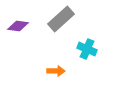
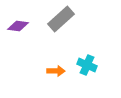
cyan cross: moved 16 px down
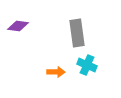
gray rectangle: moved 16 px right, 14 px down; rotated 56 degrees counterclockwise
orange arrow: moved 1 px down
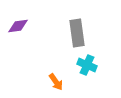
purple diamond: rotated 15 degrees counterclockwise
orange arrow: moved 10 px down; rotated 54 degrees clockwise
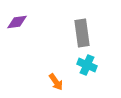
purple diamond: moved 1 px left, 4 px up
gray rectangle: moved 5 px right
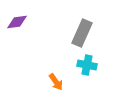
gray rectangle: rotated 32 degrees clockwise
cyan cross: rotated 12 degrees counterclockwise
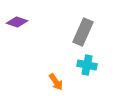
purple diamond: rotated 25 degrees clockwise
gray rectangle: moved 1 px right, 1 px up
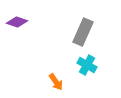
cyan cross: rotated 18 degrees clockwise
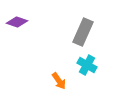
orange arrow: moved 3 px right, 1 px up
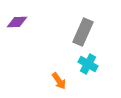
purple diamond: rotated 20 degrees counterclockwise
cyan cross: moved 1 px right, 1 px up
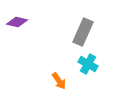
purple diamond: rotated 15 degrees clockwise
